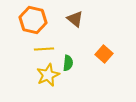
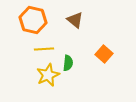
brown triangle: moved 1 px down
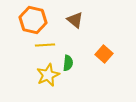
yellow line: moved 1 px right, 4 px up
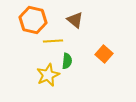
yellow line: moved 8 px right, 4 px up
green semicircle: moved 1 px left, 2 px up
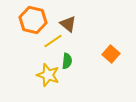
brown triangle: moved 7 px left, 4 px down
yellow line: rotated 30 degrees counterclockwise
orange square: moved 7 px right
yellow star: rotated 30 degrees counterclockwise
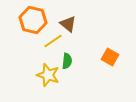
orange square: moved 1 px left, 3 px down; rotated 12 degrees counterclockwise
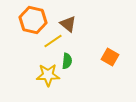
yellow star: rotated 20 degrees counterclockwise
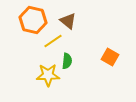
brown triangle: moved 3 px up
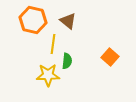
yellow line: moved 3 px down; rotated 48 degrees counterclockwise
orange square: rotated 12 degrees clockwise
